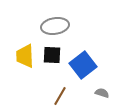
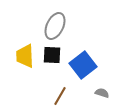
gray ellipse: rotated 56 degrees counterclockwise
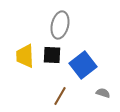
gray ellipse: moved 5 px right, 1 px up; rotated 12 degrees counterclockwise
gray semicircle: moved 1 px right
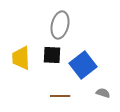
yellow trapezoid: moved 4 px left, 2 px down
brown line: rotated 60 degrees clockwise
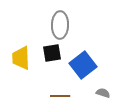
gray ellipse: rotated 12 degrees counterclockwise
black square: moved 2 px up; rotated 12 degrees counterclockwise
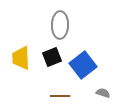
black square: moved 4 px down; rotated 12 degrees counterclockwise
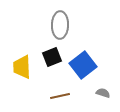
yellow trapezoid: moved 1 px right, 9 px down
brown line: rotated 12 degrees counterclockwise
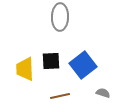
gray ellipse: moved 8 px up
black square: moved 1 px left, 4 px down; rotated 18 degrees clockwise
yellow trapezoid: moved 3 px right, 2 px down
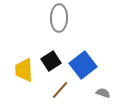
gray ellipse: moved 1 px left, 1 px down
black square: rotated 30 degrees counterclockwise
yellow trapezoid: moved 1 px left, 1 px down
brown line: moved 6 px up; rotated 36 degrees counterclockwise
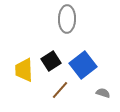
gray ellipse: moved 8 px right, 1 px down
